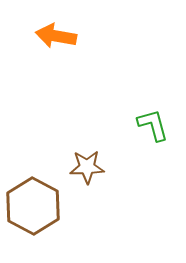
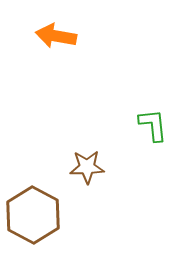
green L-shape: rotated 9 degrees clockwise
brown hexagon: moved 9 px down
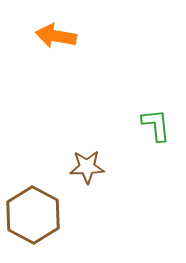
green L-shape: moved 3 px right
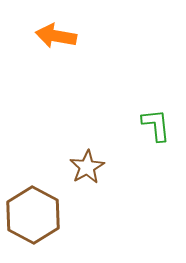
brown star: rotated 28 degrees counterclockwise
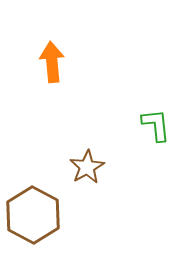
orange arrow: moved 4 px left, 26 px down; rotated 75 degrees clockwise
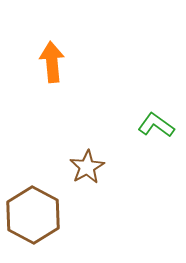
green L-shape: rotated 48 degrees counterclockwise
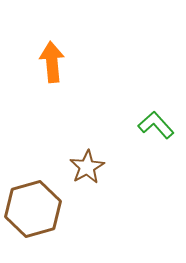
green L-shape: rotated 12 degrees clockwise
brown hexagon: moved 6 px up; rotated 16 degrees clockwise
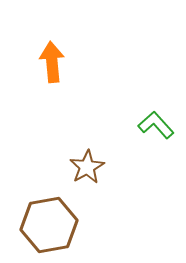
brown hexagon: moved 16 px right, 16 px down; rotated 6 degrees clockwise
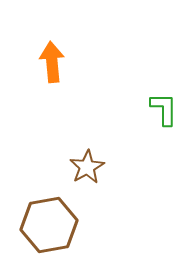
green L-shape: moved 8 px right, 16 px up; rotated 42 degrees clockwise
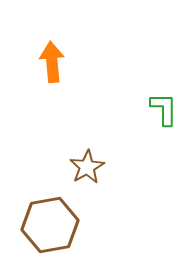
brown hexagon: moved 1 px right
